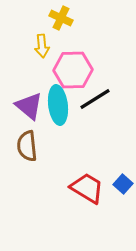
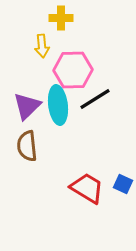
yellow cross: rotated 25 degrees counterclockwise
purple triangle: moved 2 px left; rotated 36 degrees clockwise
blue square: rotated 18 degrees counterclockwise
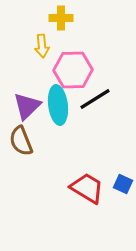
brown semicircle: moved 6 px left, 5 px up; rotated 16 degrees counterclockwise
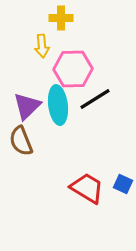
pink hexagon: moved 1 px up
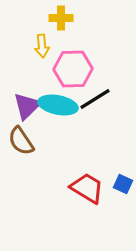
cyan ellipse: rotated 72 degrees counterclockwise
brown semicircle: rotated 12 degrees counterclockwise
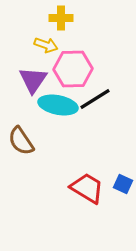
yellow arrow: moved 4 px right, 1 px up; rotated 65 degrees counterclockwise
purple triangle: moved 6 px right, 26 px up; rotated 12 degrees counterclockwise
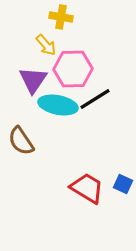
yellow cross: moved 1 px up; rotated 10 degrees clockwise
yellow arrow: rotated 30 degrees clockwise
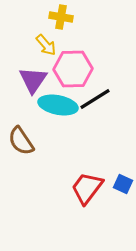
red trapezoid: rotated 84 degrees counterclockwise
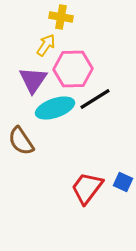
yellow arrow: rotated 105 degrees counterclockwise
cyan ellipse: moved 3 px left, 3 px down; rotated 30 degrees counterclockwise
blue square: moved 2 px up
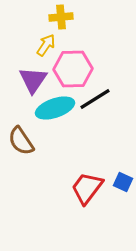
yellow cross: rotated 15 degrees counterclockwise
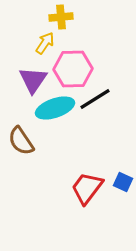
yellow arrow: moved 1 px left, 2 px up
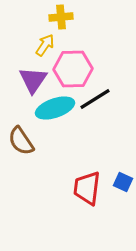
yellow arrow: moved 2 px down
red trapezoid: rotated 30 degrees counterclockwise
